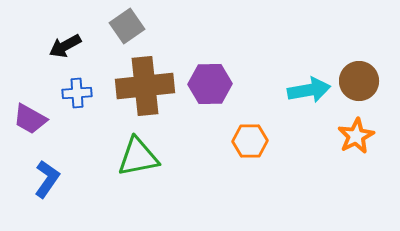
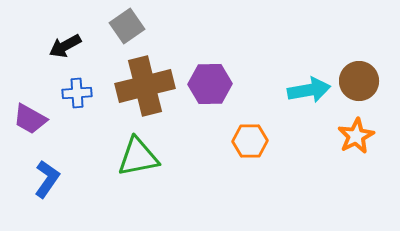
brown cross: rotated 8 degrees counterclockwise
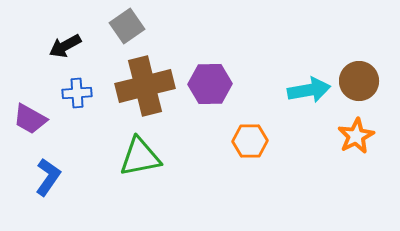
green triangle: moved 2 px right
blue L-shape: moved 1 px right, 2 px up
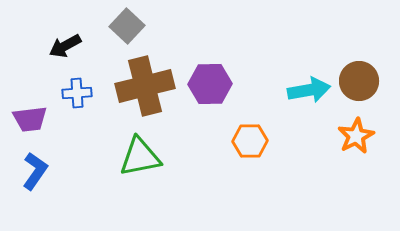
gray square: rotated 12 degrees counterclockwise
purple trapezoid: rotated 36 degrees counterclockwise
blue L-shape: moved 13 px left, 6 px up
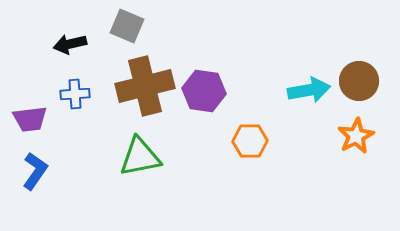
gray square: rotated 20 degrees counterclockwise
black arrow: moved 5 px right, 2 px up; rotated 16 degrees clockwise
purple hexagon: moved 6 px left, 7 px down; rotated 9 degrees clockwise
blue cross: moved 2 px left, 1 px down
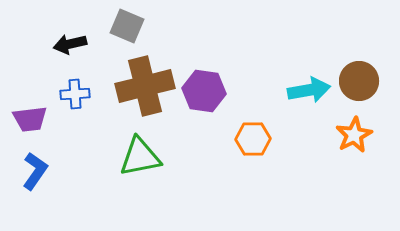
orange star: moved 2 px left, 1 px up
orange hexagon: moved 3 px right, 2 px up
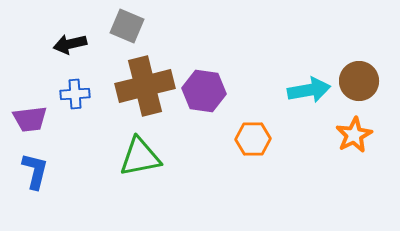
blue L-shape: rotated 21 degrees counterclockwise
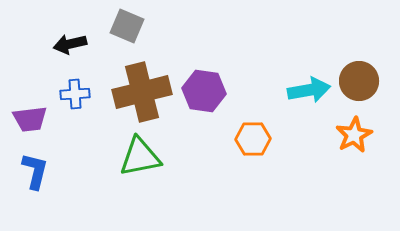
brown cross: moved 3 px left, 6 px down
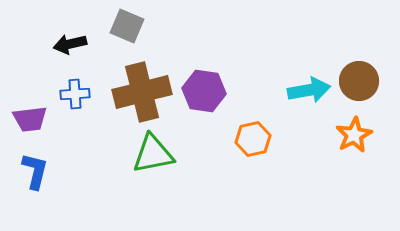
orange hexagon: rotated 12 degrees counterclockwise
green triangle: moved 13 px right, 3 px up
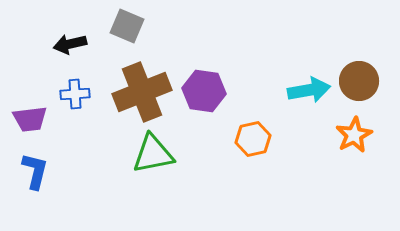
brown cross: rotated 8 degrees counterclockwise
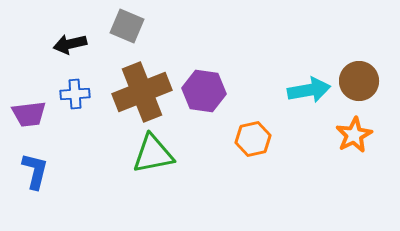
purple trapezoid: moved 1 px left, 5 px up
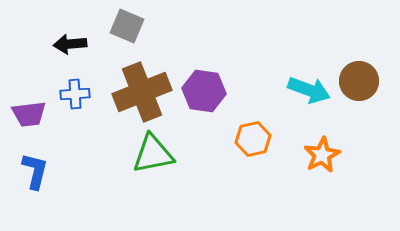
black arrow: rotated 8 degrees clockwise
cyan arrow: rotated 30 degrees clockwise
orange star: moved 32 px left, 20 px down
